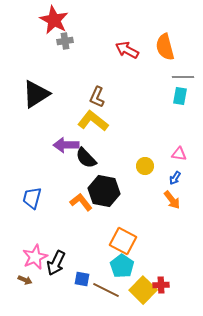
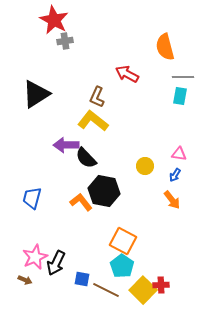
red arrow: moved 24 px down
blue arrow: moved 3 px up
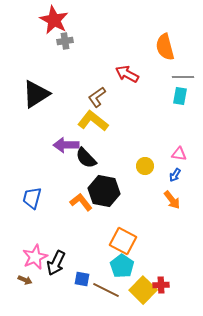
brown L-shape: rotated 30 degrees clockwise
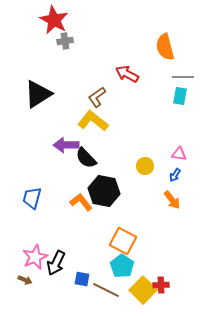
black triangle: moved 2 px right
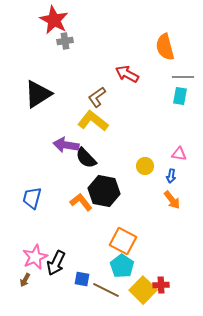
purple arrow: rotated 10 degrees clockwise
blue arrow: moved 4 px left, 1 px down; rotated 24 degrees counterclockwise
brown arrow: rotated 96 degrees clockwise
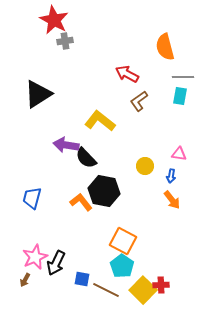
brown L-shape: moved 42 px right, 4 px down
yellow L-shape: moved 7 px right
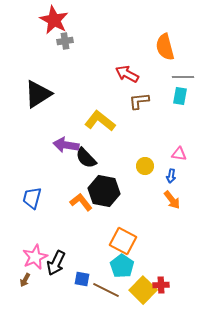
brown L-shape: rotated 30 degrees clockwise
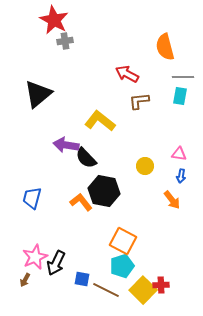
black triangle: rotated 8 degrees counterclockwise
blue arrow: moved 10 px right
cyan pentagon: rotated 20 degrees clockwise
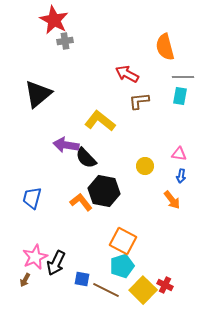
red cross: moved 4 px right; rotated 28 degrees clockwise
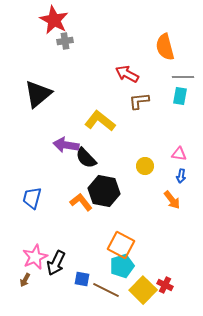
orange square: moved 2 px left, 4 px down
